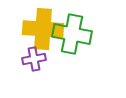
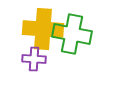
purple cross: rotated 15 degrees clockwise
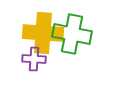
yellow cross: moved 4 px down
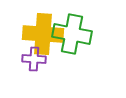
yellow cross: moved 1 px down
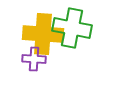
green cross: moved 6 px up
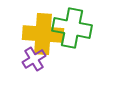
purple cross: rotated 35 degrees counterclockwise
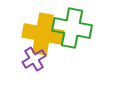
yellow cross: rotated 6 degrees clockwise
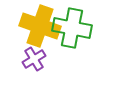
yellow cross: moved 3 px left, 8 px up; rotated 9 degrees clockwise
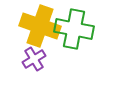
green cross: moved 2 px right, 1 px down
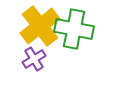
yellow cross: rotated 33 degrees clockwise
